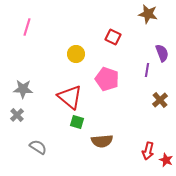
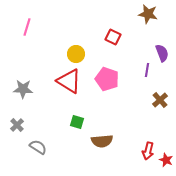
red triangle: moved 1 px left, 16 px up; rotated 8 degrees counterclockwise
gray cross: moved 10 px down
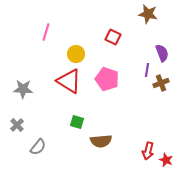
pink line: moved 19 px right, 5 px down
brown cross: moved 1 px right, 17 px up; rotated 21 degrees clockwise
brown semicircle: moved 1 px left
gray semicircle: rotated 96 degrees clockwise
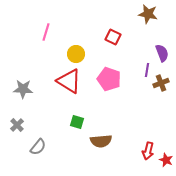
pink pentagon: moved 2 px right
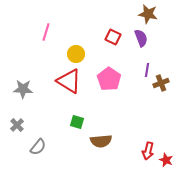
purple semicircle: moved 21 px left, 15 px up
pink pentagon: rotated 15 degrees clockwise
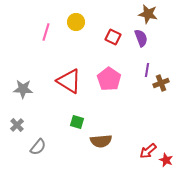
yellow circle: moved 32 px up
red arrow: rotated 36 degrees clockwise
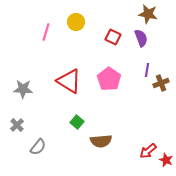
green square: rotated 24 degrees clockwise
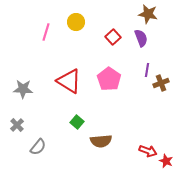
red square: rotated 21 degrees clockwise
red arrow: rotated 120 degrees counterclockwise
red star: moved 1 px down
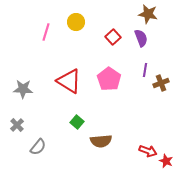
purple line: moved 2 px left
